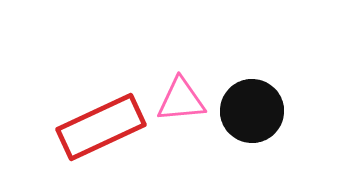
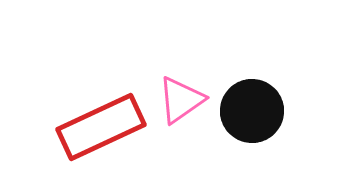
pink triangle: rotated 30 degrees counterclockwise
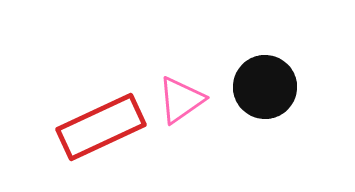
black circle: moved 13 px right, 24 px up
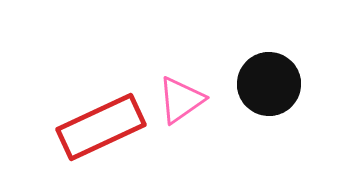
black circle: moved 4 px right, 3 px up
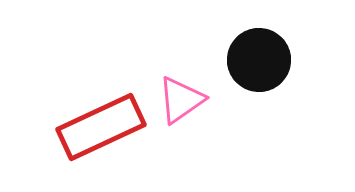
black circle: moved 10 px left, 24 px up
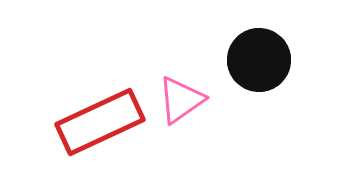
red rectangle: moved 1 px left, 5 px up
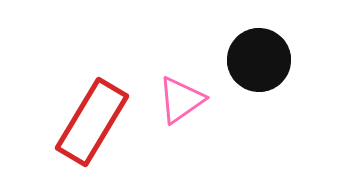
red rectangle: moved 8 px left; rotated 34 degrees counterclockwise
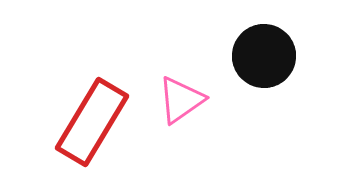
black circle: moved 5 px right, 4 px up
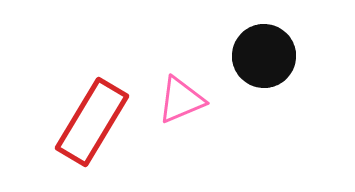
pink triangle: rotated 12 degrees clockwise
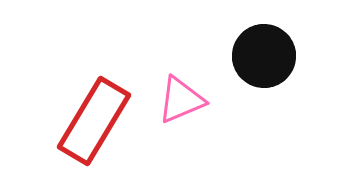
red rectangle: moved 2 px right, 1 px up
